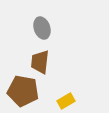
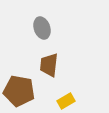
brown trapezoid: moved 9 px right, 3 px down
brown pentagon: moved 4 px left
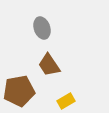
brown trapezoid: rotated 40 degrees counterclockwise
brown pentagon: rotated 20 degrees counterclockwise
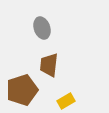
brown trapezoid: rotated 40 degrees clockwise
brown pentagon: moved 3 px right, 1 px up; rotated 8 degrees counterclockwise
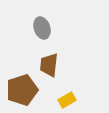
yellow rectangle: moved 1 px right, 1 px up
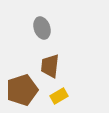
brown trapezoid: moved 1 px right, 1 px down
yellow rectangle: moved 8 px left, 4 px up
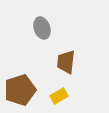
brown trapezoid: moved 16 px right, 4 px up
brown pentagon: moved 2 px left
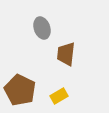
brown trapezoid: moved 8 px up
brown pentagon: rotated 28 degrees counterclockwise
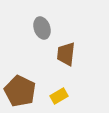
brown pentagon: moved 1 px down
